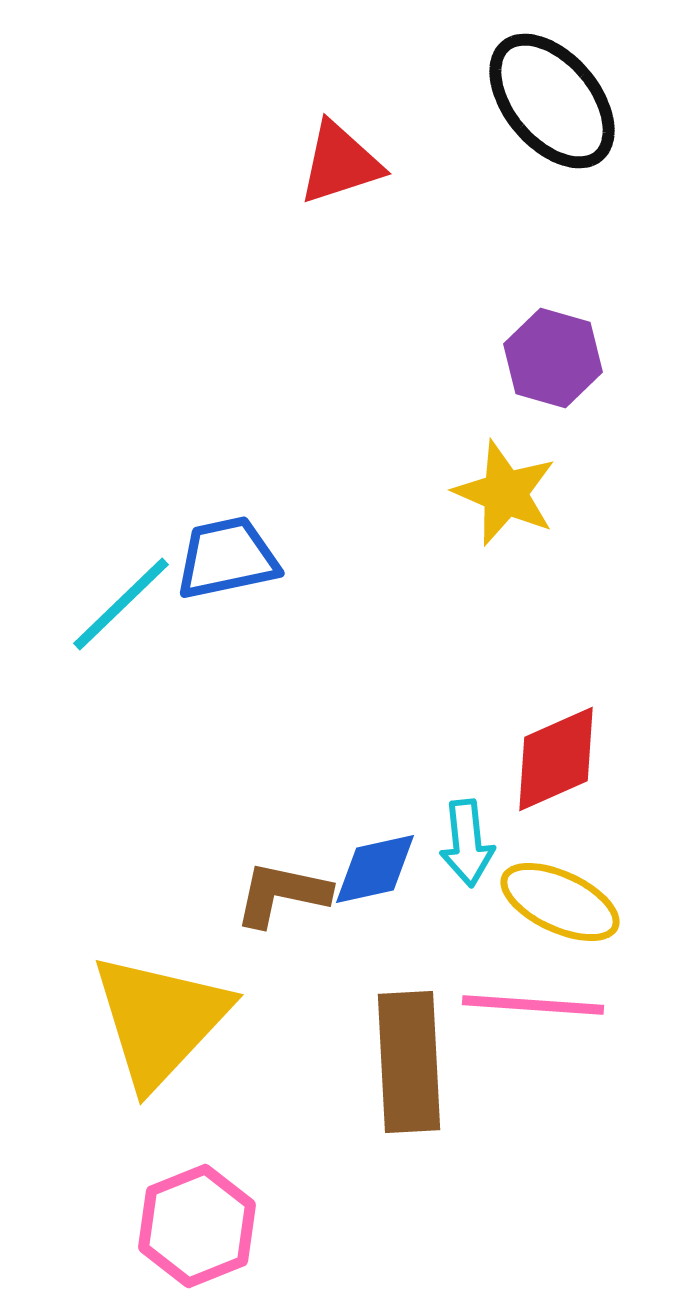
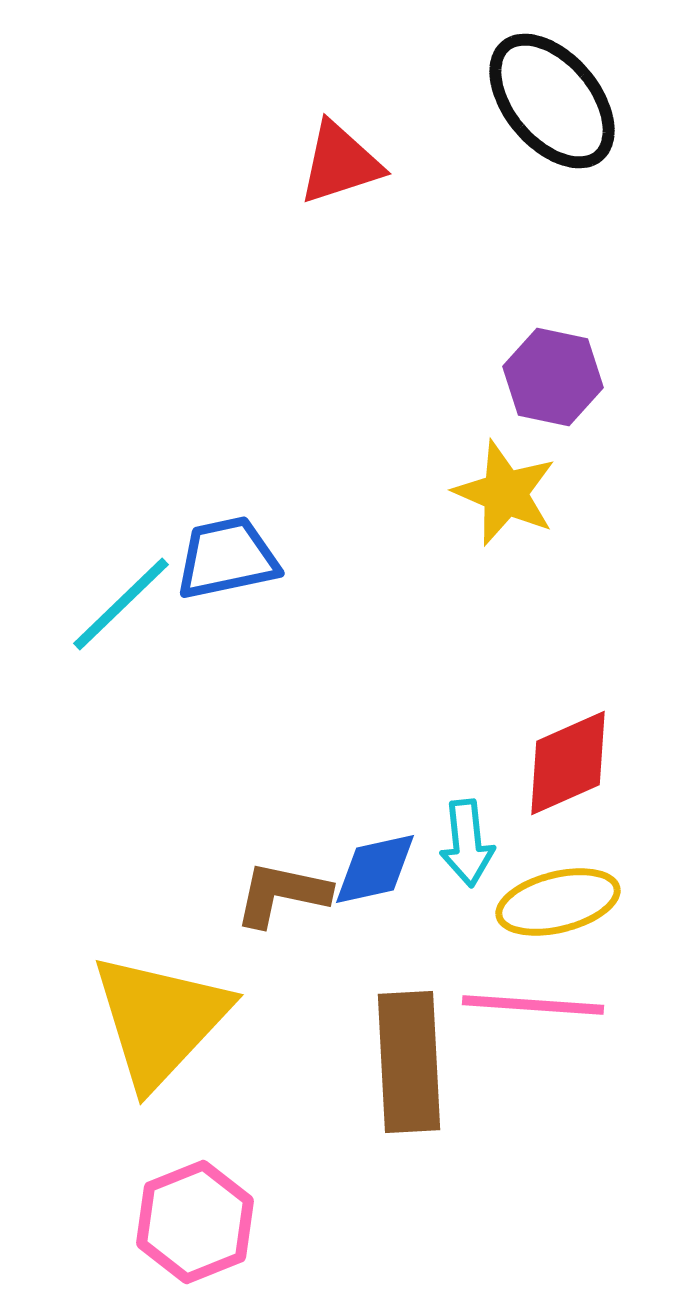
purple hexagon: moved 19 px down; rotated 4 degrees counterclockwise
red diamond: moved 12 px right, 4 px down
yellow ellipse: moved 2 px left; rotated 39 degrees counterclockwise
pink hexagon: moved 2 px left, 4 px up
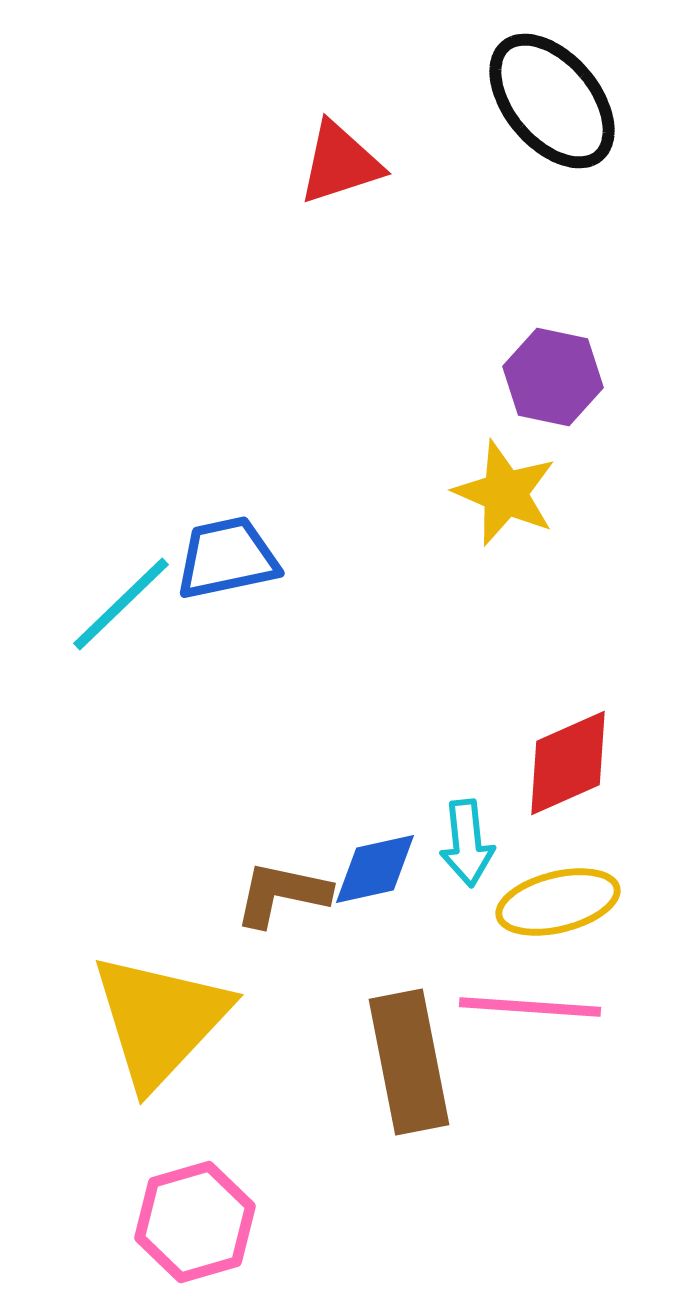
pink line: moved 3 px left, 2 px down
brown rectangle: rotated 8 degrees counterclockwise
pink hexagon: rotated 6 degrees clockwise
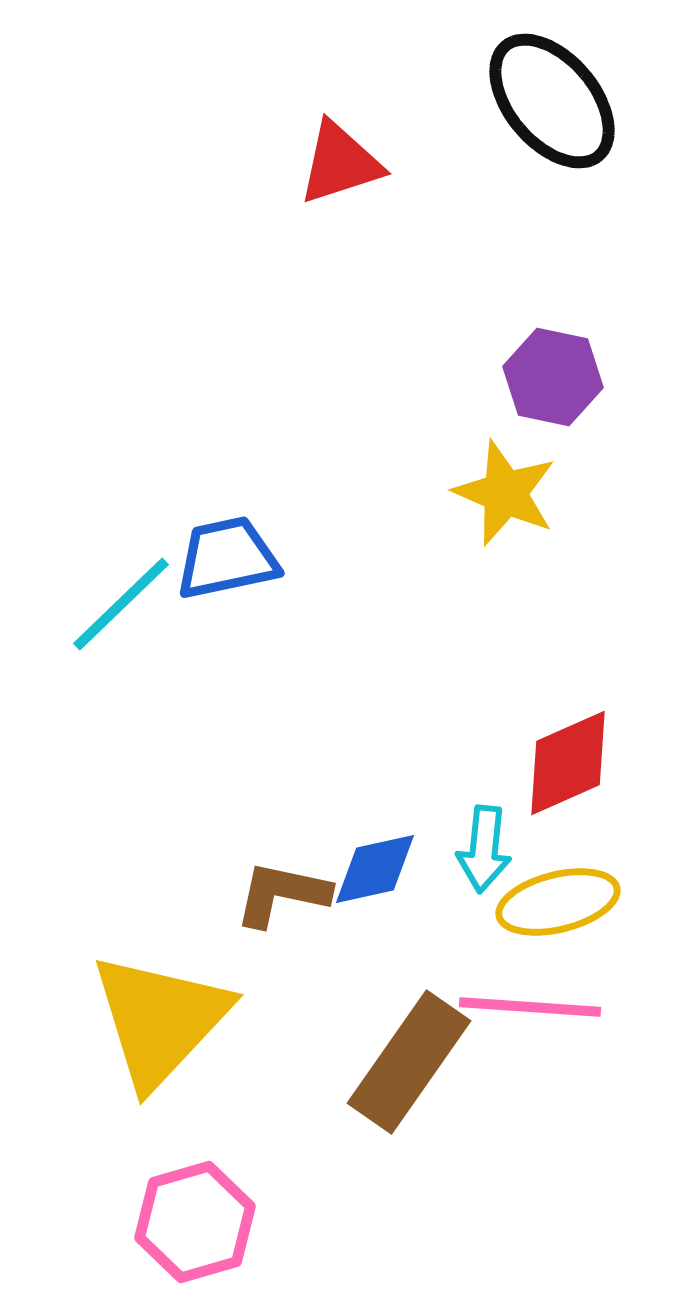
cyan arrow: moved 17 px right, 6 px down; rotated 12 degrees clockwise
brown rectangle: rotated 46 degrees clockwise
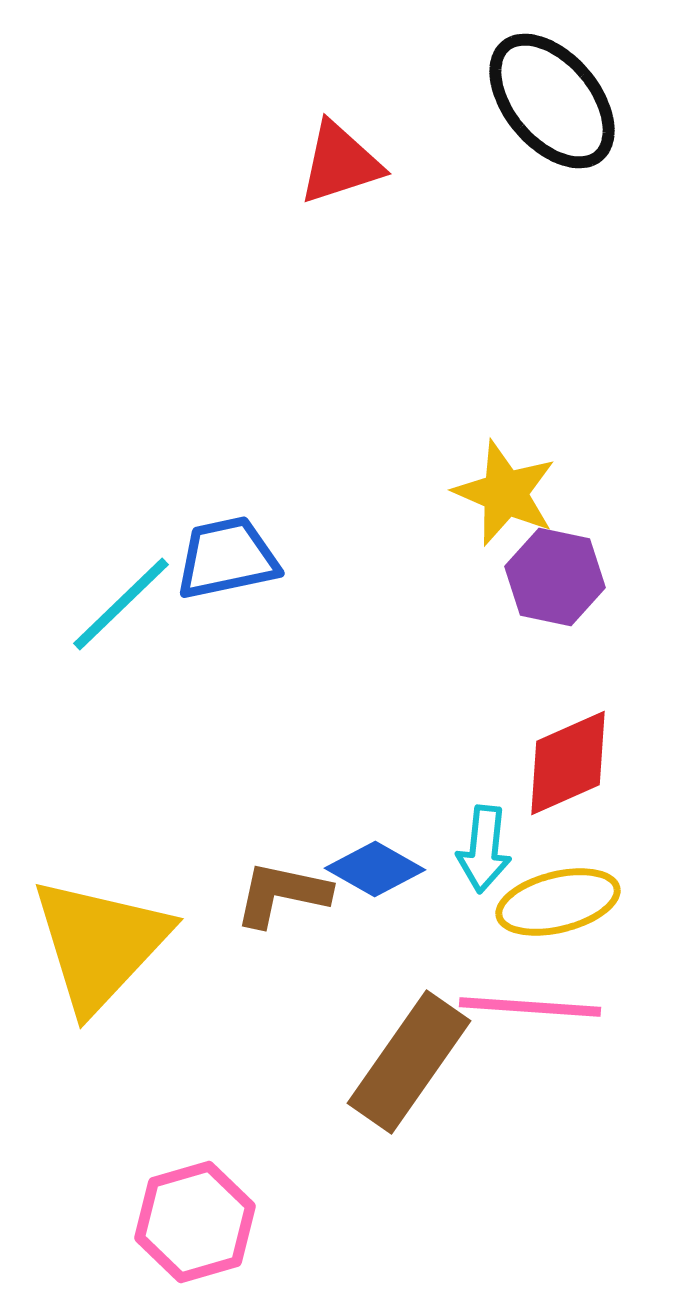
purple hexagon: moved 2 px right, 200 px down
blue diamond: rotated 42 degrees clockwise
yellow triangle: moved 60 px left, 76 px up
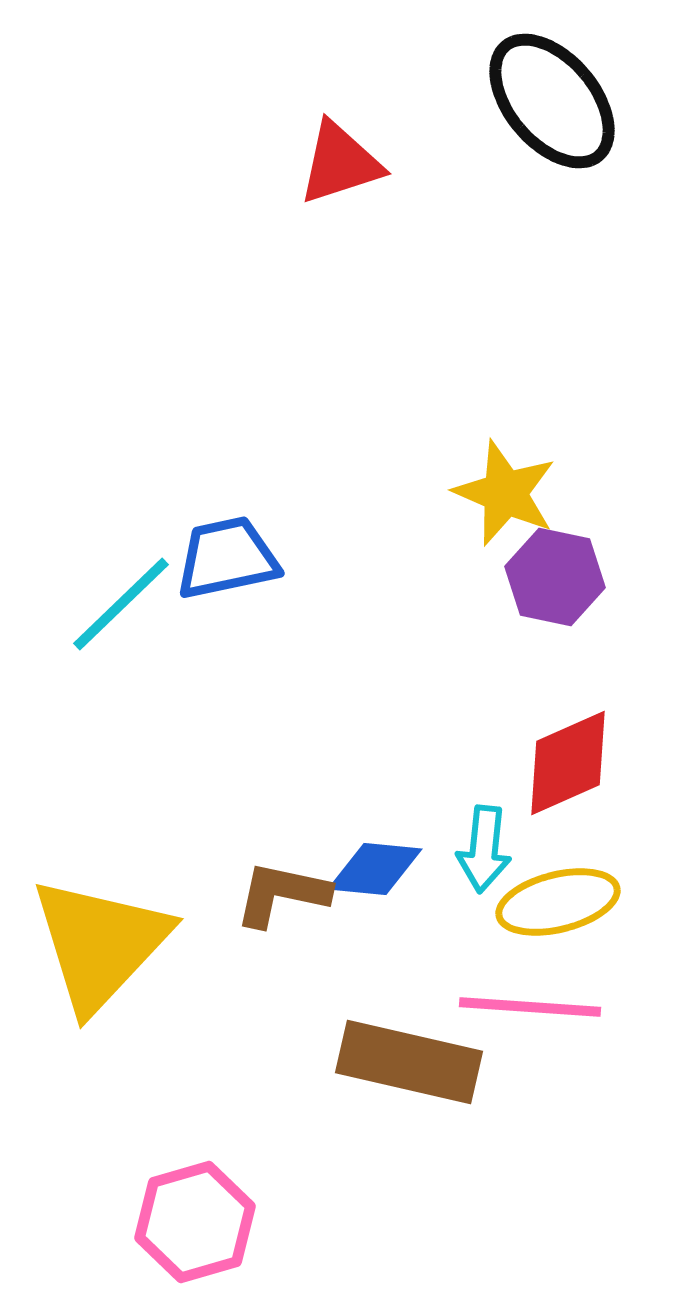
blue diamond: rotated 24 degrees counterclockwise
brown rectangle: rotated 68 degrees clockwise
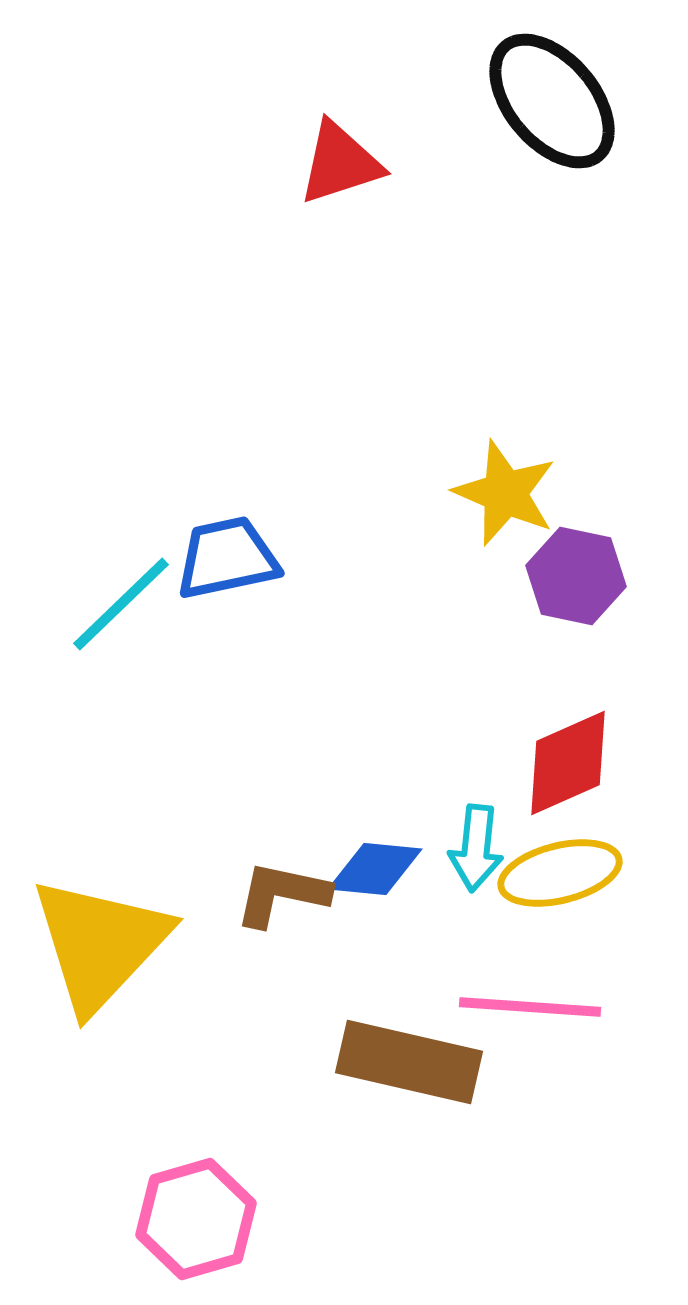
purple hexagon: moved 21 px right, 1 px up
cyan arrow: moved 8 px left, 1 px up
yellow ellipse: moved 2 px right, 29 px up
pink hexagon: moved 1 px right, 3 px up
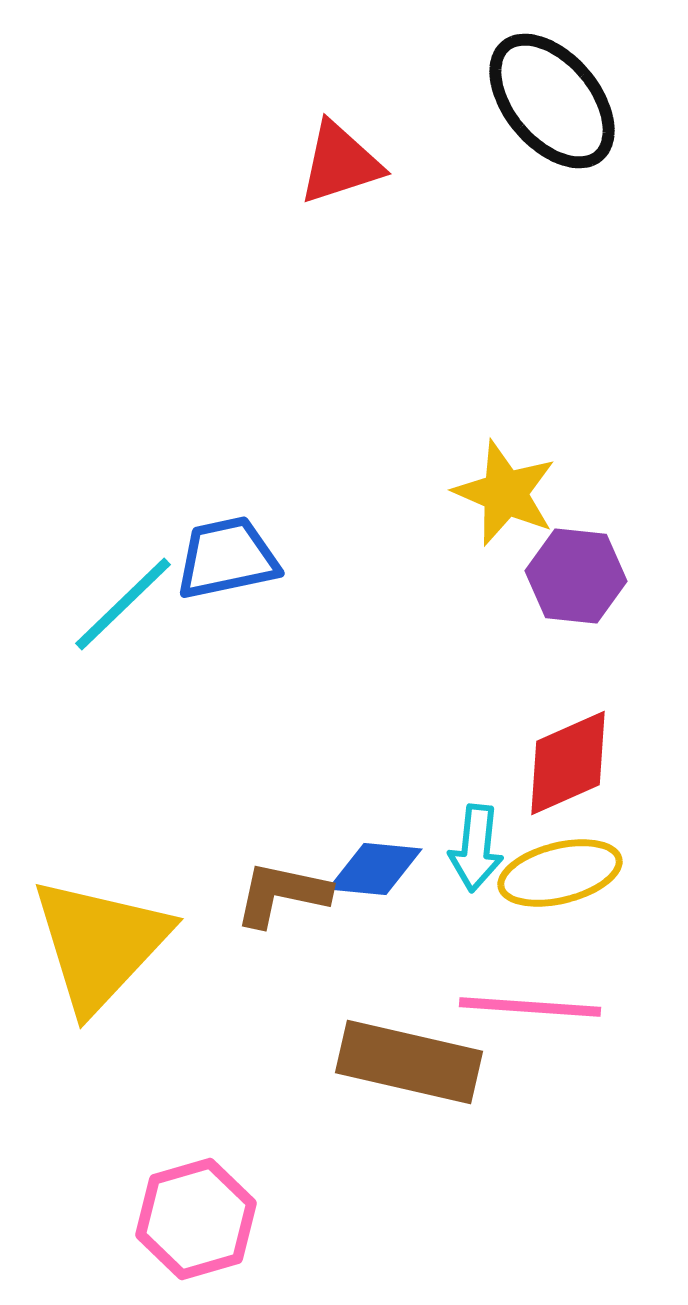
purple hexagon: rotated 6 degrees counterclockwise
cyan line: moved 2 px right
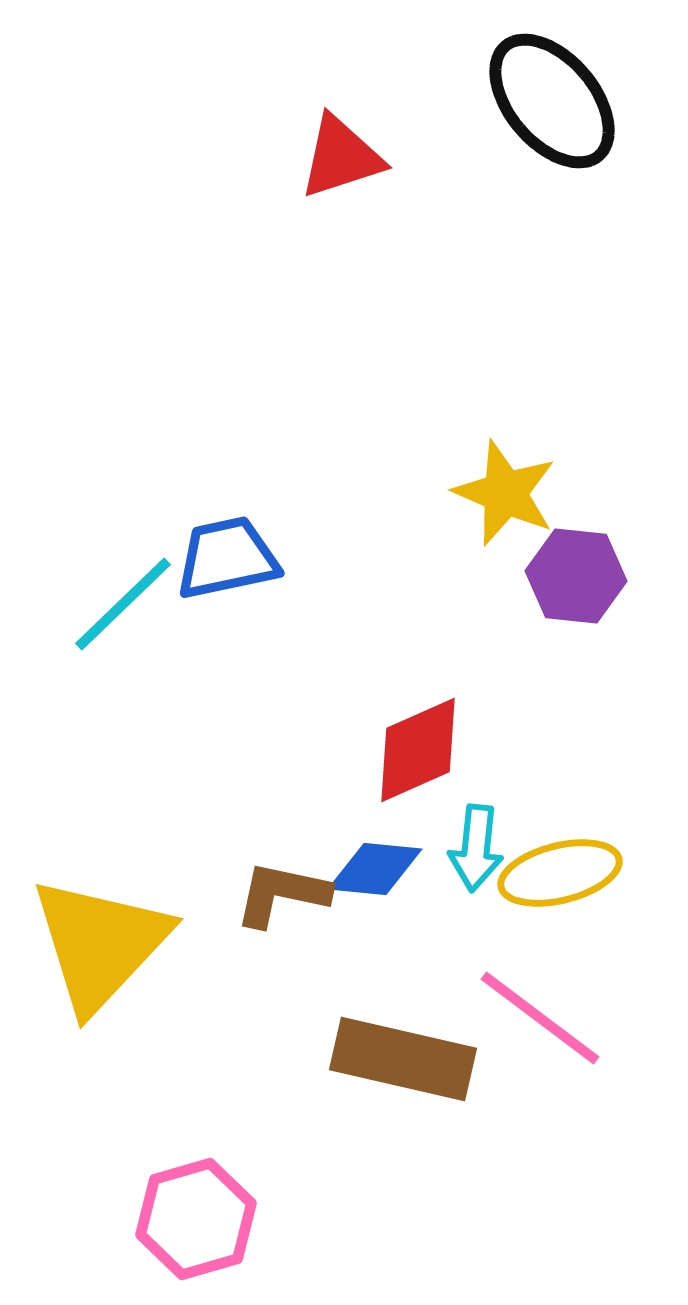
red triangle: moved 1 px right, 6 px up
red diamond: moved 150 px left, 13 px up
pink line: moved 10 px right, 11 px down; rotated 33 degrees clockwise
brown rectangle: moved 6 px left, 3 px up
